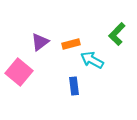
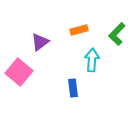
orange rectangle: moved 8 px right, 14 px up
cyan arrow: rotated 65 degrees clockwise
blue rectangle: moved 1 px left, 2 px down
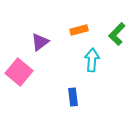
blue rectangle: moved 9 px down
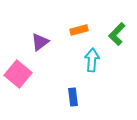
pink square: moved 1 px left, 2 px down
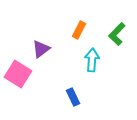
orange rectangle: rotated 48 degrees counterclockwise
purple triangle: moved 1 px right, 7 px down
pink square: rotated 8 degrees counterclockwise
blue rectangle: rotated 18 degrees counterclockwise
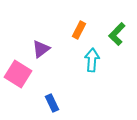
blue rectangle: moved 21 px left, 6 px down
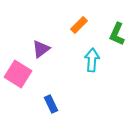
orange rectangle: moved 5 px up; rotated 18 degrees clockwise
green L-shape: rotated 20 degrees counterclockwise
blue rectangle: moved 1 px left, 1 px down
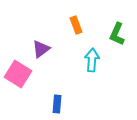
orange rectangle: moved 3 px left; rotated 66 degrees counterclockwise
blue rectangle: moved 6 px right; rotated 30 degrees clockwise
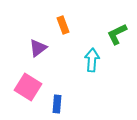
orange rectangle: moved 13 px left
green L-shape: rotated 40 degrees clockwise
purple triangle: moved 3 px left, 1 px up
pink square: moved 10 px right, 13 px down
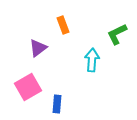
pink square: rotated 28 degrees clockwise
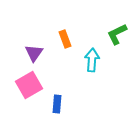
orange rectangle: moved 2 px right, 14 px down
purple triangle: moved 4 px left, 5 px down; rotated 18 degrees counterclockwise
pink square: moved 1 px right, 2 px up
